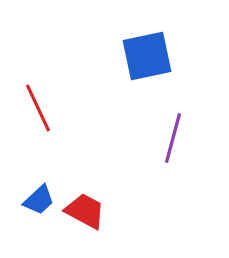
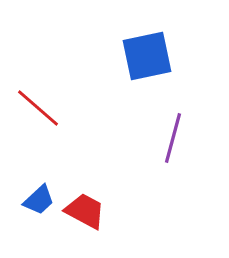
red line: rotated 24 degrees counterclockwise
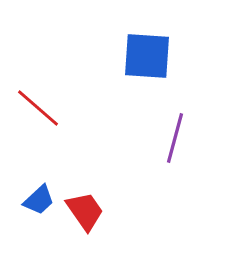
blue square: rotated 16 degrees clockwise
purple line: moved 2 px right
red trapezoid: rotated 27 degrees clockwise
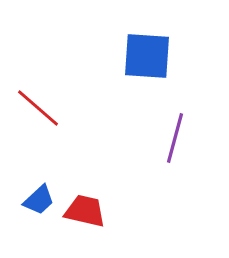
red trapezoid: rotated 42 degrees counterclockwise
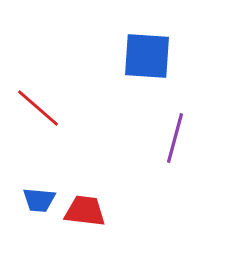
blue trapezoid: rotated 48 degrees clockwise
red trapezoid: rotated 6 degrees counterclockwise
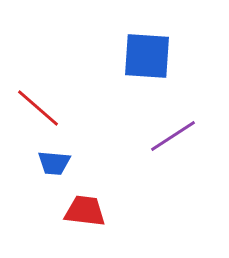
purple line: moved 2 px left, 2 px up; rotated 42 degrees clockwise
blue trapezoid: moved 15 px right, 37 px up
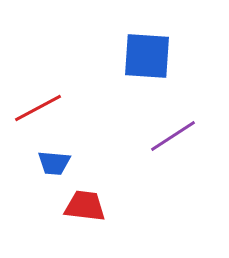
red line: rotated 69 degrees counterclockwise
red trapezoid: moved 5 px up
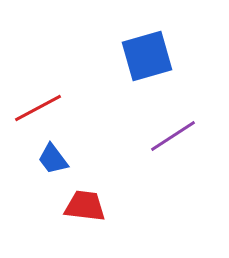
blue square: rotated 20 degrees counterclockwise
blue trapezoid: moved 1 px left, 4 px up; rotated 48 degrees clockwise
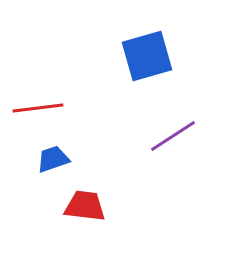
red line: rotated 21 degrees clockwise
blue trapezoid: rotated 108 degrees clockwise
